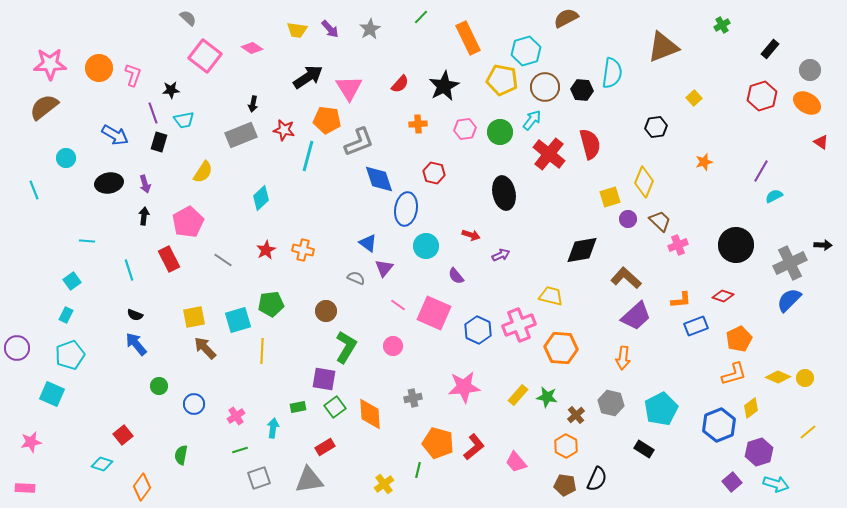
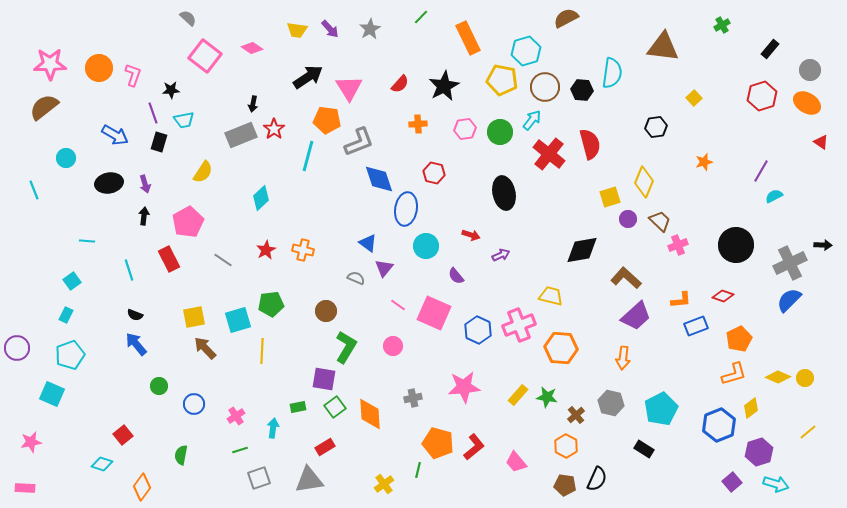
brown triangle at (663, 47): rotated 28 degrees clockwise
red star at (284, 130): moved 10 px left, 1 px up; rotated 25 degrees clockwise
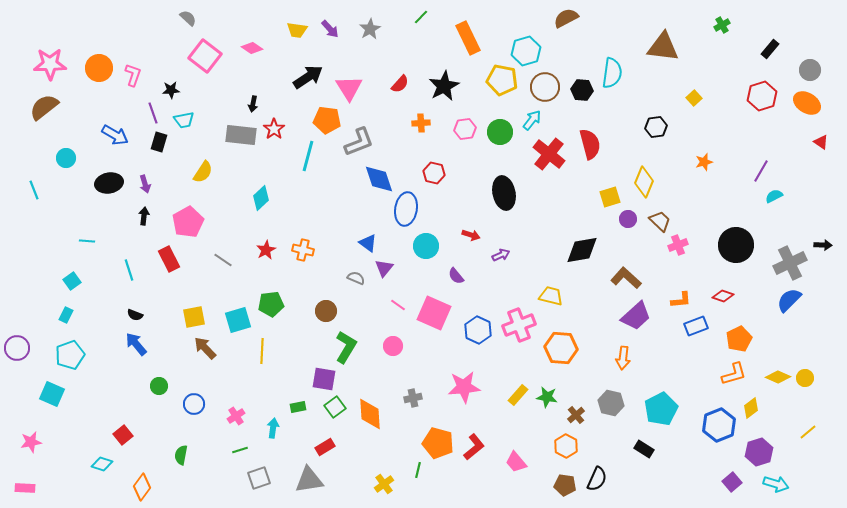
orange cross at (418, 124): moved 3 px right, 1 px up
gray rectangle at (241, 135): rotated 28 degrees clockwise
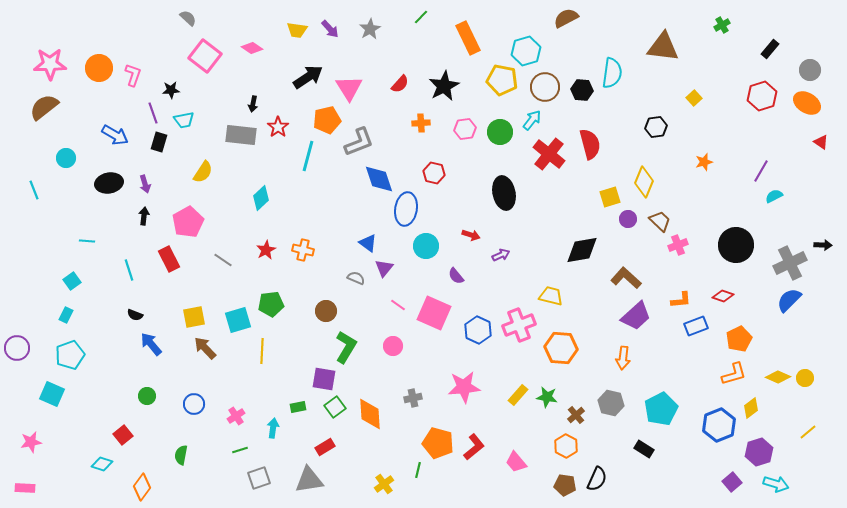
orange pentagon at (327, 120): rotated 20 degrees counterclockwise
red star at (274, 129): moved 4 px right, 2 px up
blue arrow at (136, 344): moved 15 px right
green circle at (159, 386): moved 12 px left, 10 px down
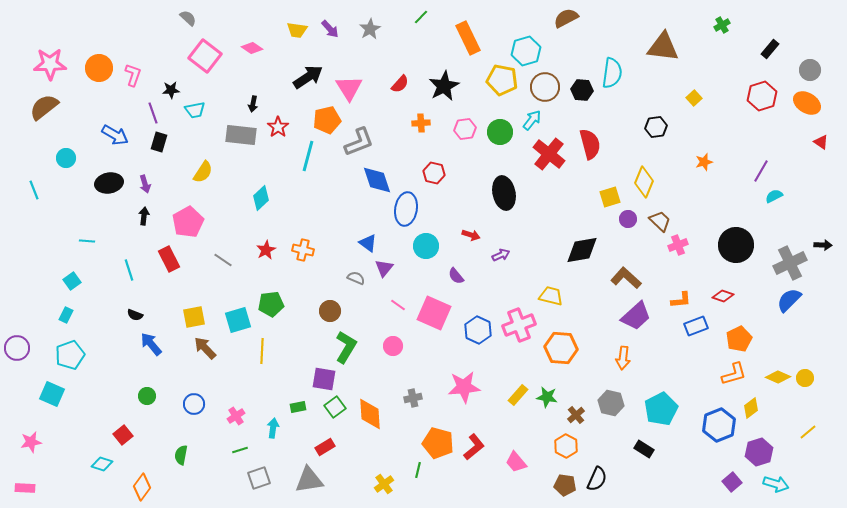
cyan trapezoid at (184, 120): moved 11 px right, 10 px up
blue diamond at (379, 179): moved 2 px left, 1 px down
brown circle at (326, 311): moved 4 px right
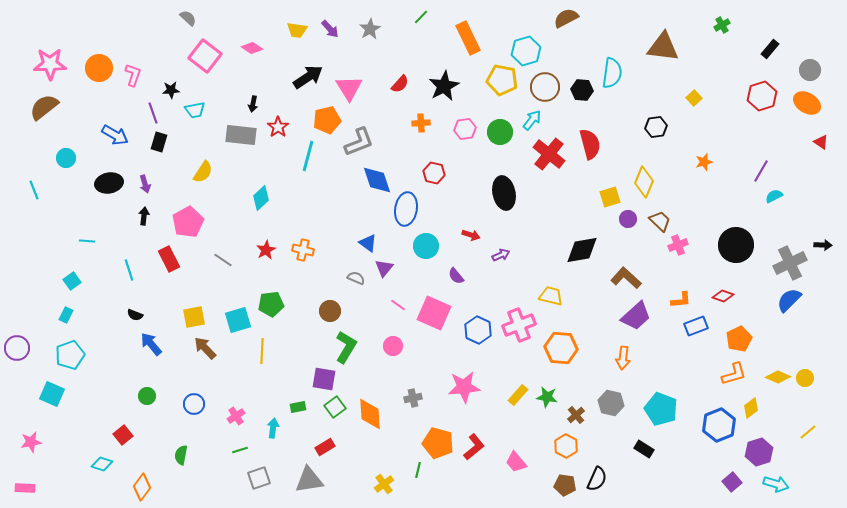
cyan pentagon at (661, 409): rotated 24 degrees counterclockwise
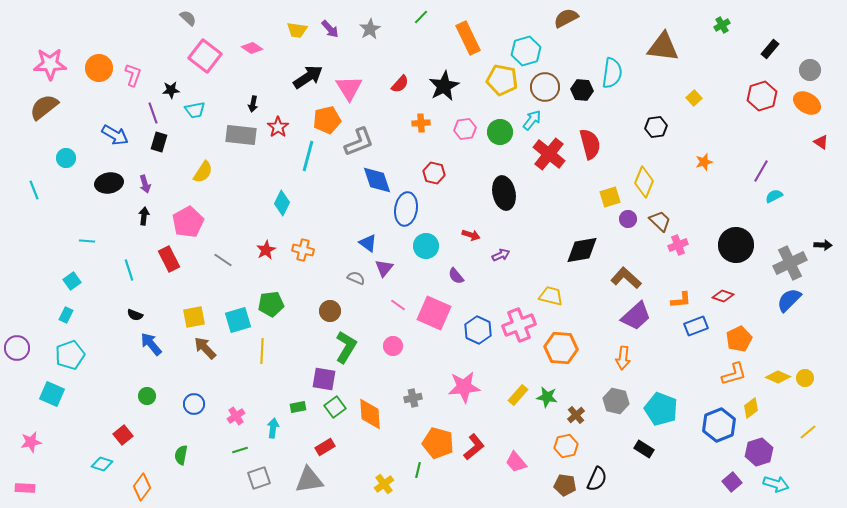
cyan diamond at (261, 198): moved 21 px right, 5 px down; rotated 20 degrees counterclockwise
gray hexagon at (611, 403): moved 5 px right, 2 px up
orange hexagon at (566, 446): rotated 20 degrees clockwise
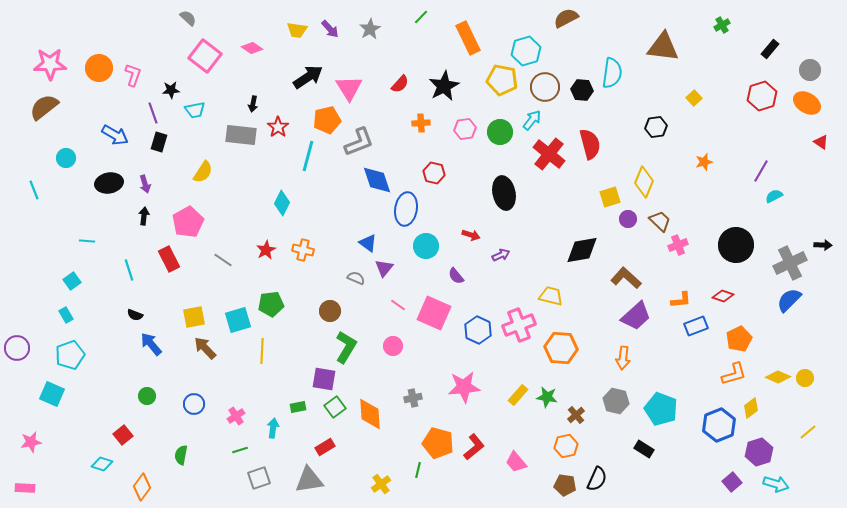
cyan rectangle at (66, 315): rotated 56 degrees counterclockwise
yellow cross at (384, 484): moved 3 px left
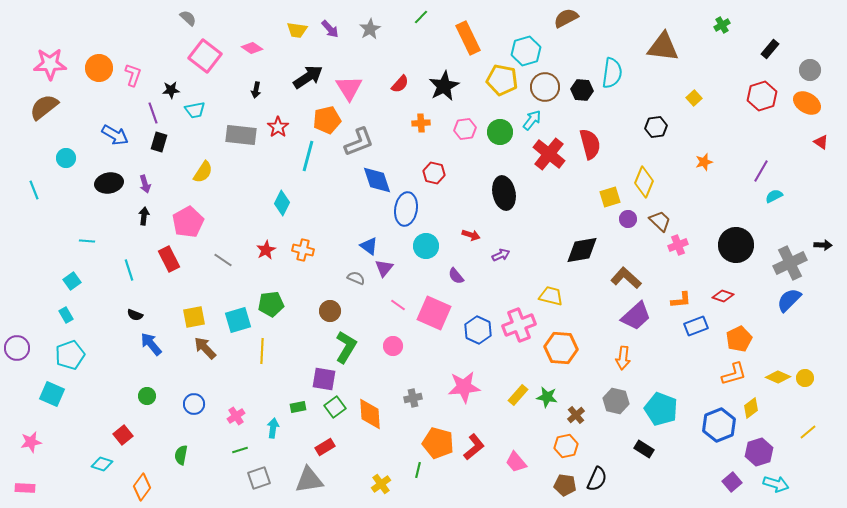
black arrow at (253, 104): moved 3 px right, 14 px up
blue triangle at (368, 243): moved 1 px right, 3 px down
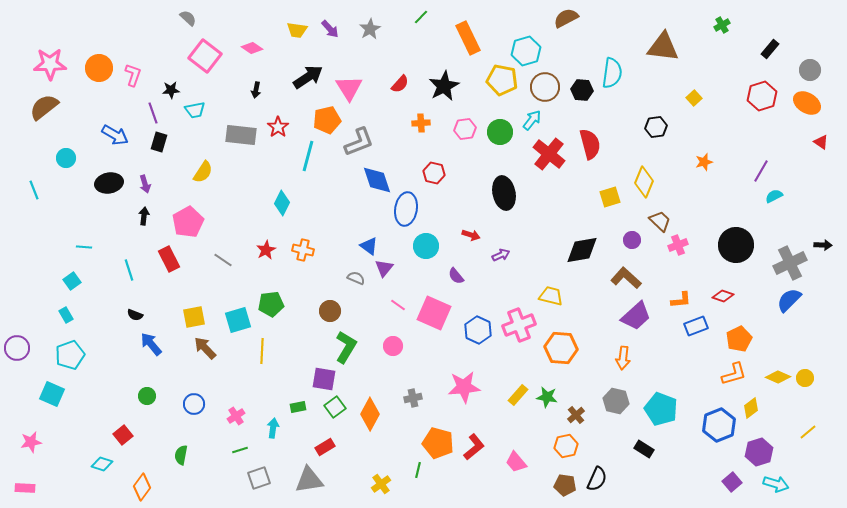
purple circle at (628, 219): moved 4 px right, 21 px down
cyan line at (87, 241): moved 3 px left, 6 px down
orange diamond at (370, 414): rotated 32 degrees clockwise
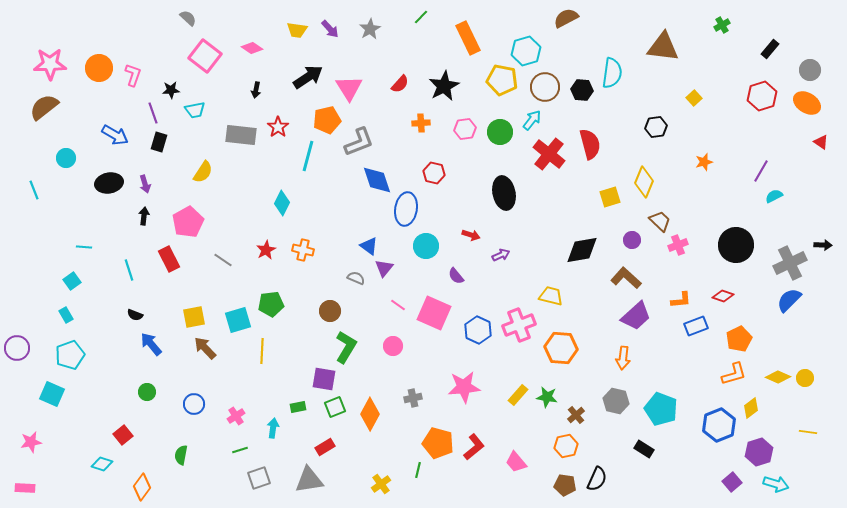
green circle at (147, 396): moved 4 px up
green square at (335, 407): rotated 15 degrees clockwise
yellow line at (808, 432): rotated 48 degrees clockwise
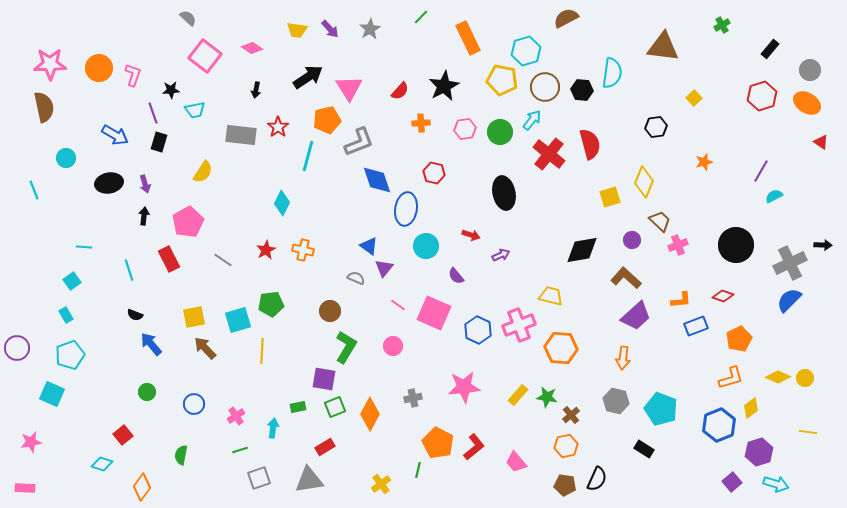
red semicircle at (400, 84): moved 7 px down
brown semicircle at (44, 107): rotated 116 degrees clockwise
orange L-shape at (734, 374): moved 3 px left, 4 px down
brown cross at (576, 415): moved 5 px left
orange pentagon at (438, 443): rotated 12 degrees clockwise
